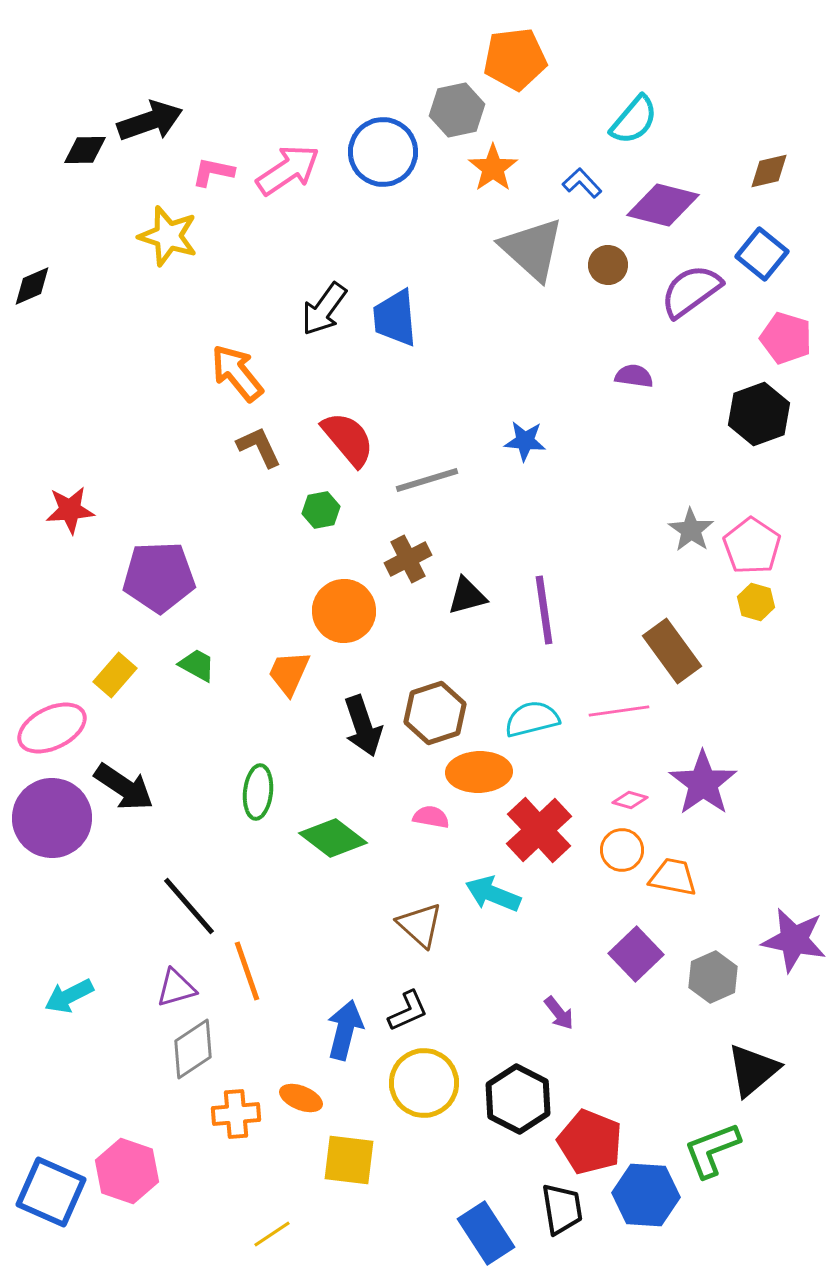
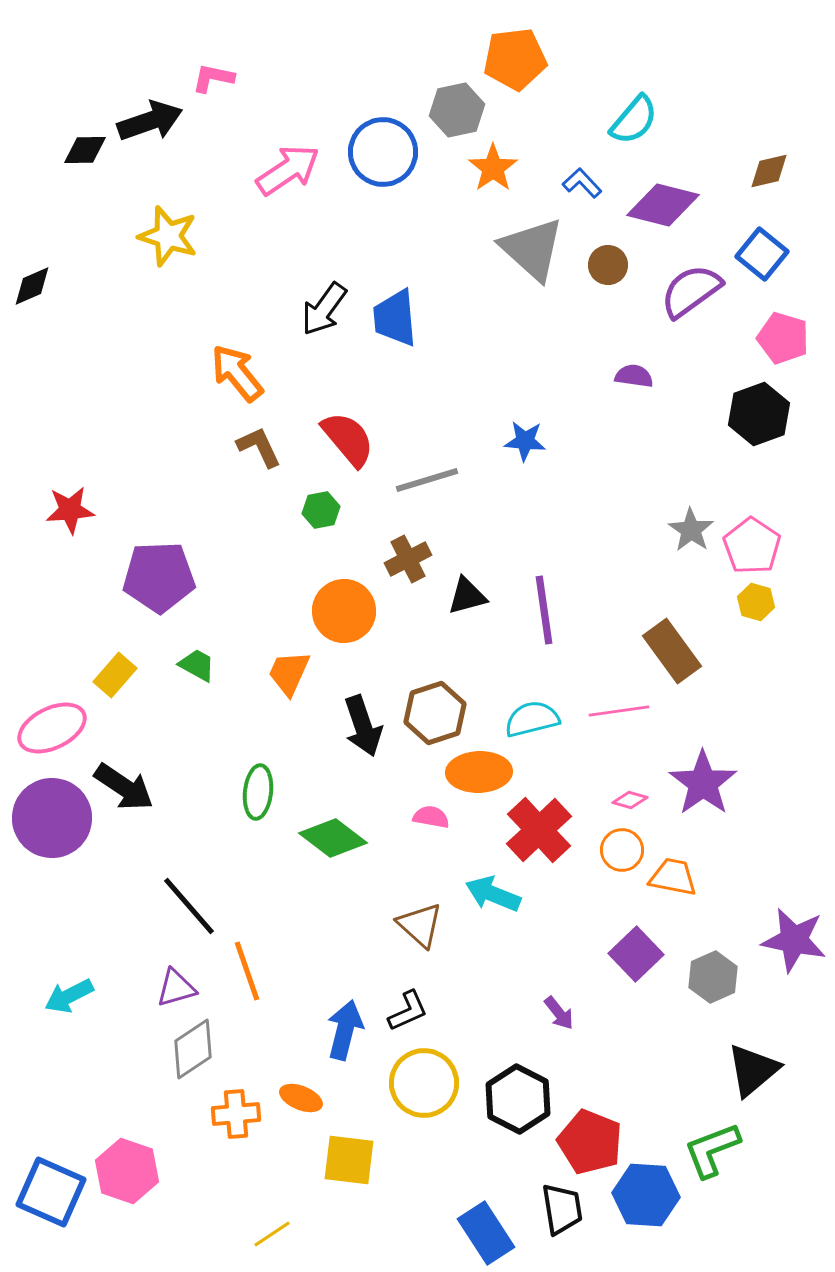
pink L-shape at (213, 172): moved 94 px up
pink pentagon at (786, 338): moved 3 px left
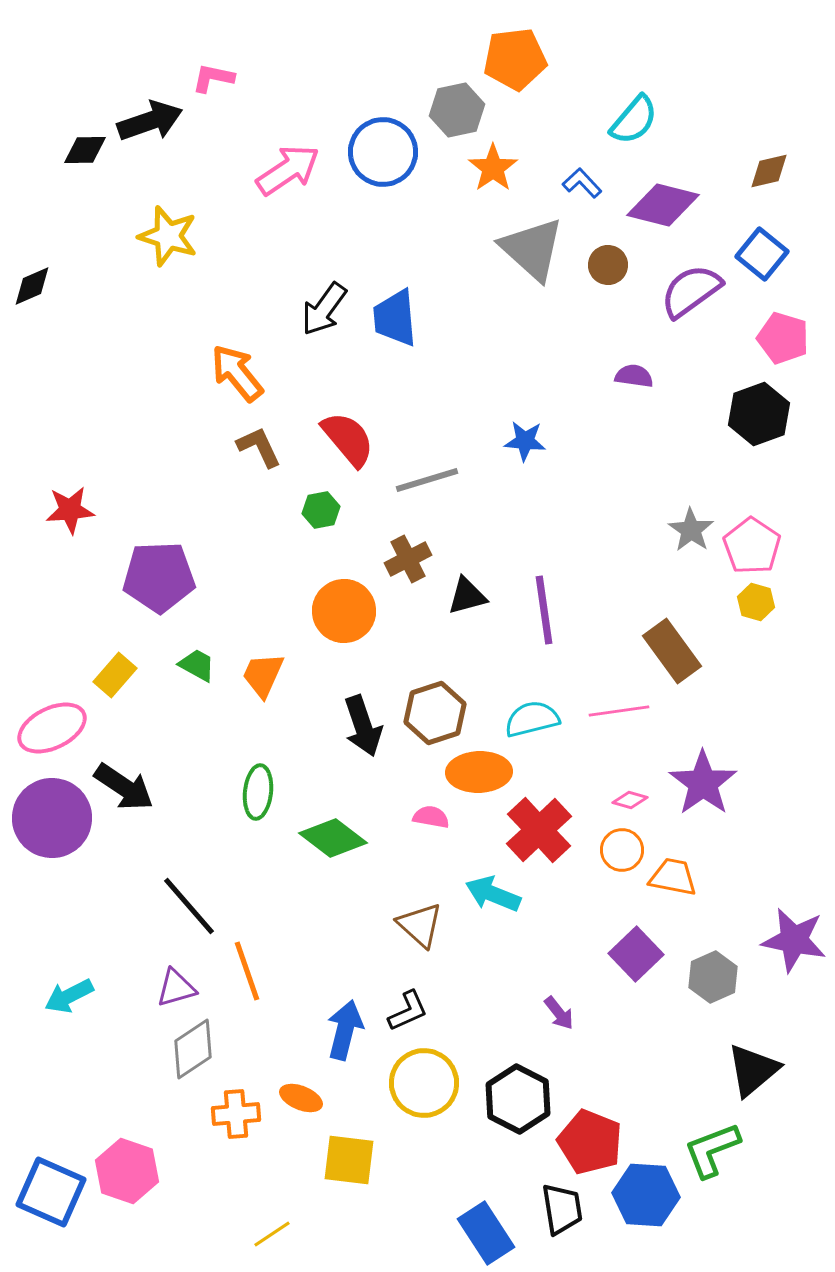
orange trapezoid at (289, 673): moved 26 px left, 2 px down
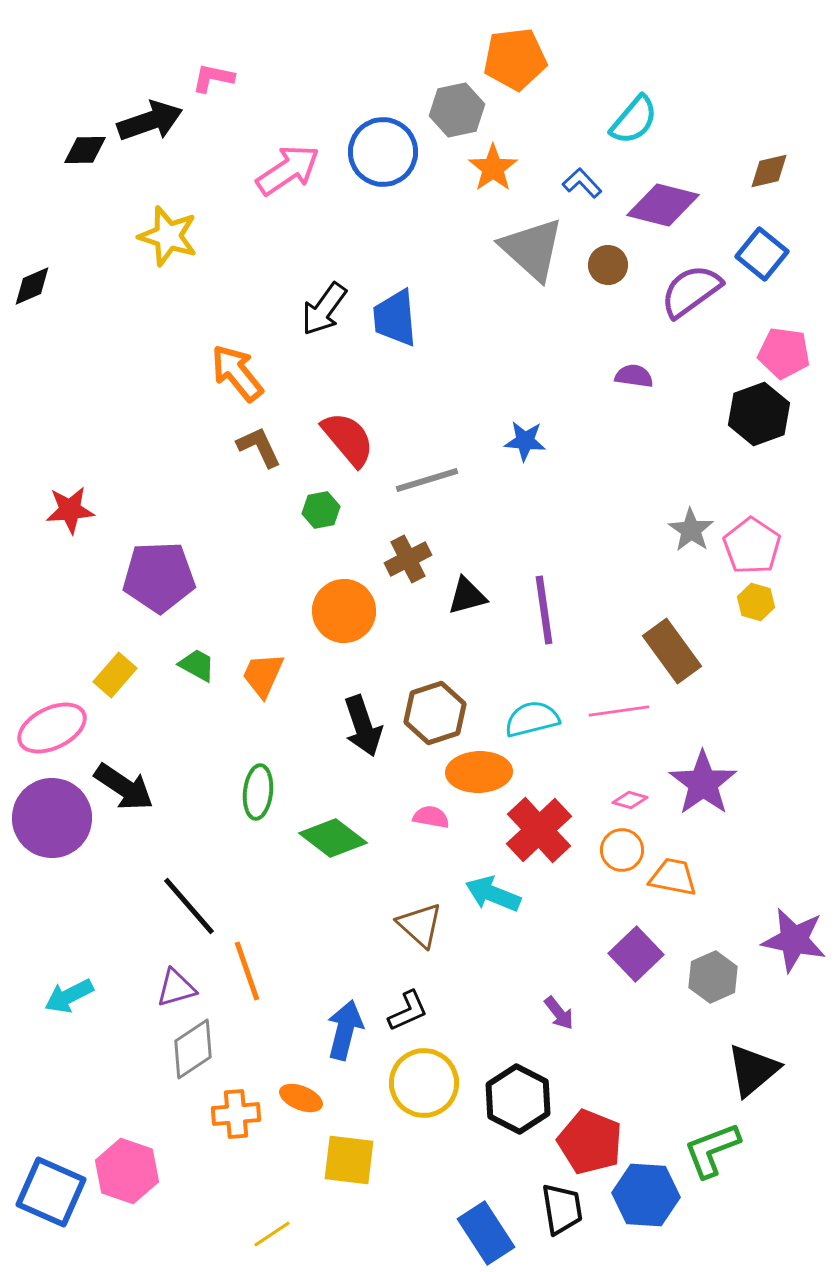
pink pentagon at (783, 338): moved 1 px right, 15 px down; rotated 9 degrees counterclockwise
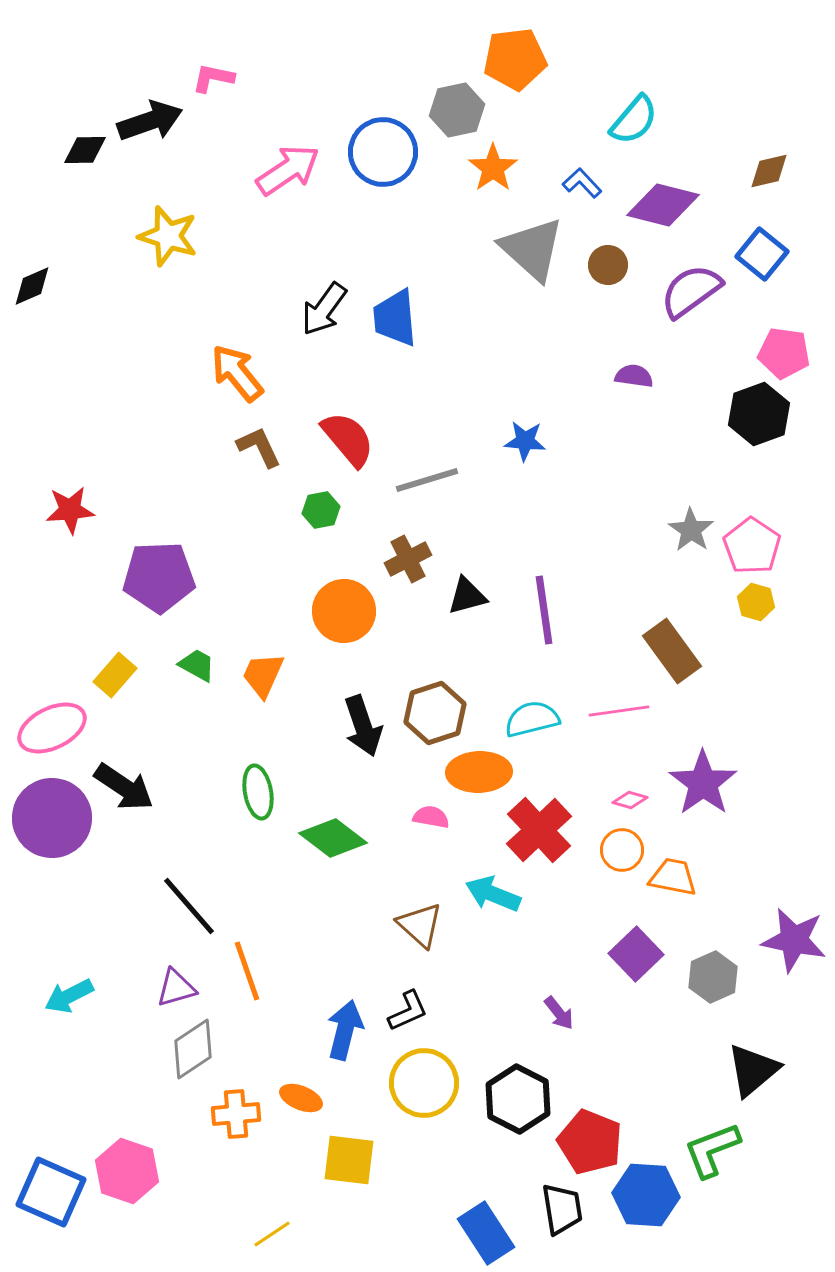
green ellipse at (258, 792): rotated 16 degrees counterclockwise
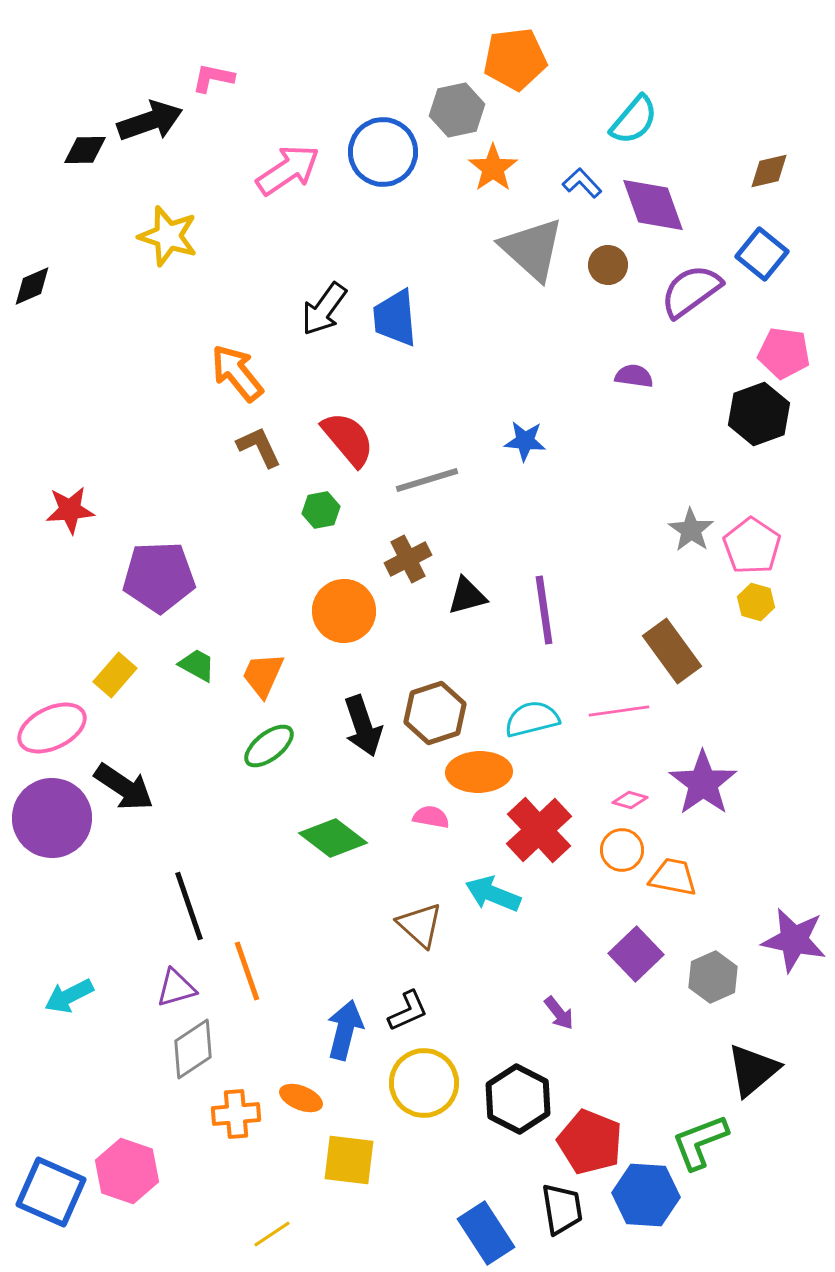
purple diamond at (663, 205): moved 10 px left; rotated 56 degrees clockwise
green ellipse at (258, 792): moved 11 px right, 46 px up; rotated 62 degrees clockwise
black line at (189, 906): rotated 22 degrees clockwise
green L-shape at (712, 1150): moved 12 px left, 8 px up
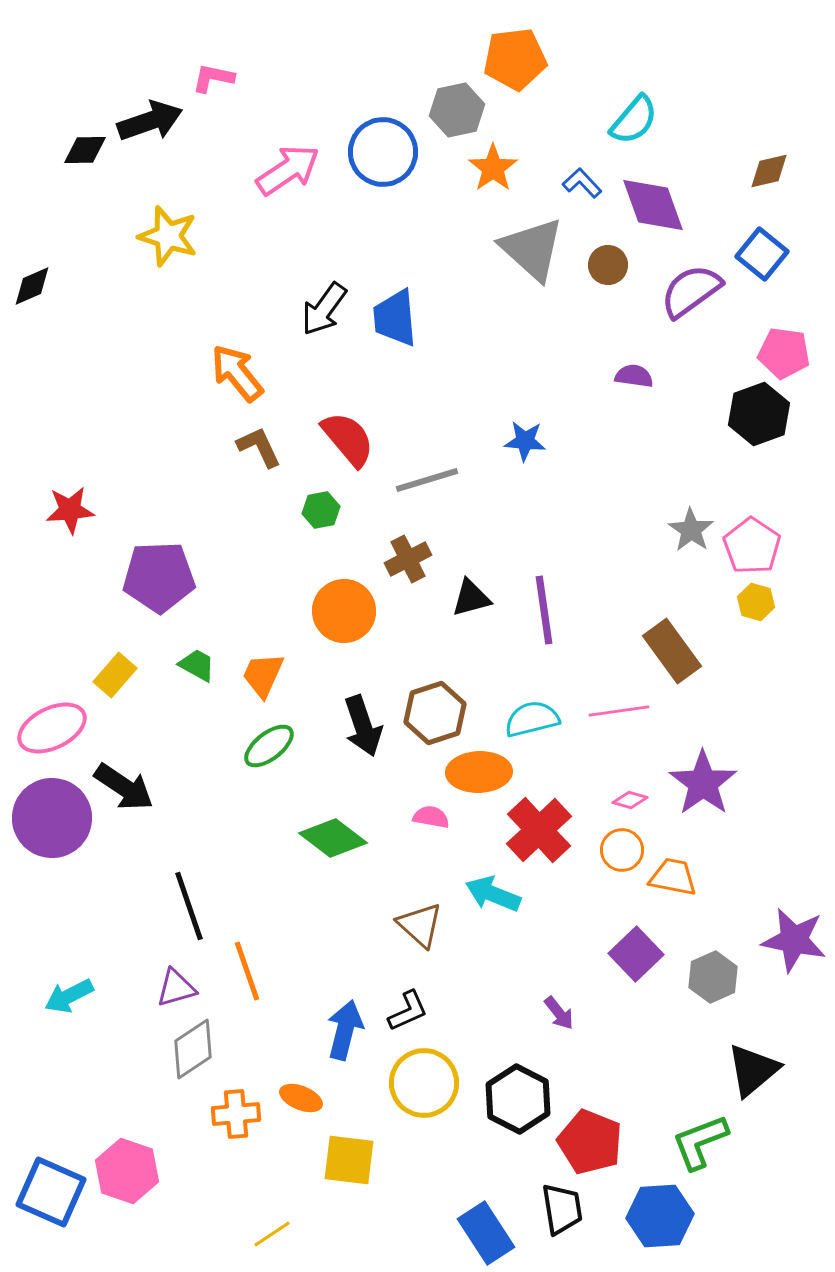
black triangle at (467, 596): moved 4 px right, 2 px down
blue hexagon at (646, 1195): moved 14 px right, 21 px down; rotated 8 degrees counterclockwise
